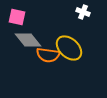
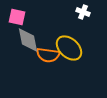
gray diamond: rotated 28 degrees clockwise
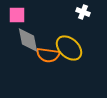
pink square: moved 2 px up; rotated 12 degrees counterclockwise
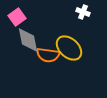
pink square: moved 2 px down; rotated 36 degrees counterclockwise
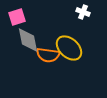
pink square: rotated 18 degrees clockwise
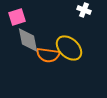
white cross: moved 1 px right, 2 px up
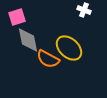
orange semicircle: moved 4 px down; rotated 20 degrees clockwise
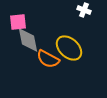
pink square: moved 1 px right, 5 px down; rotated 12 degrees clockwise
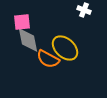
pink square: moved 4 px right
yellow ellipse: moved 4 px left
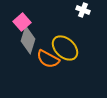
white cross: moved 1 px left
pink square: rotated 36 degrees counterclockwise
gray diamond: rotated 28 degrees clockwise
